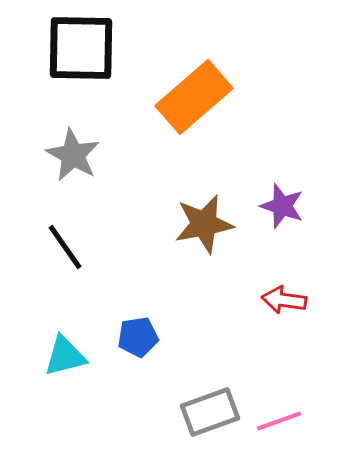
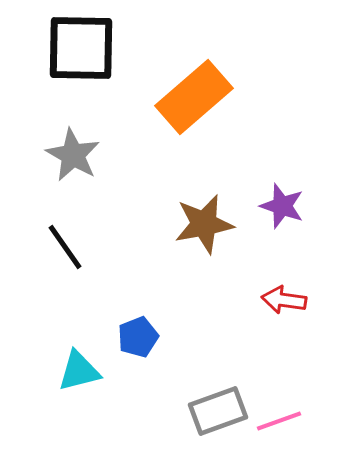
blue pentagon: rotated 12 degrees counterclockwise
cyan triangle: moved 14 px right, 15 px down
gray rectangle: moved 8 px right, 1 px up
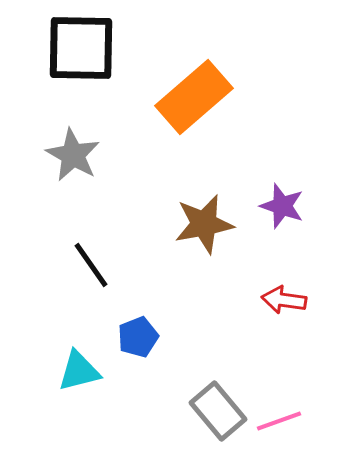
black line: moved 26 px right, 18 px down
gray rectangle: rotated 70 degrees clockwise
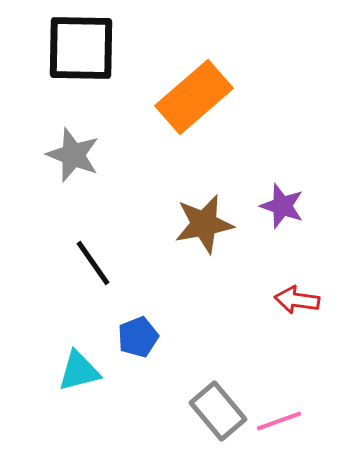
gray star: rotated 8 degrees counterclockwise
black line: moved 2 px right, 2 px up
red arrow: moved 13 px right
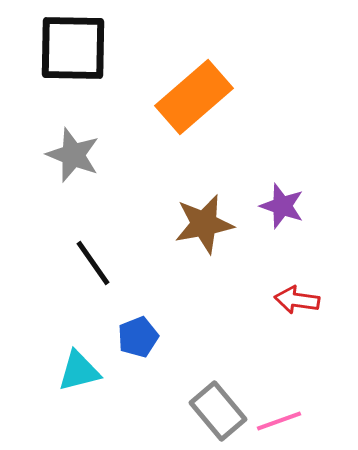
black square: moved 8 px left
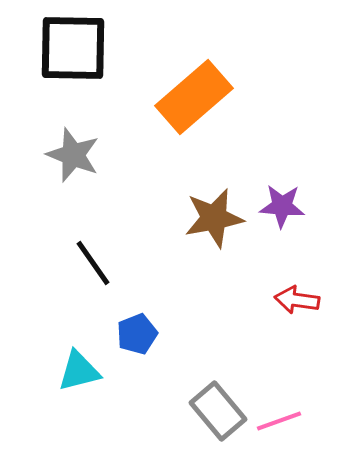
purple star: rotated 15 degrees counterclockwise
brown star: moved 10 px right, 6 px up
blue pentagon: moved 1 px left, 3 px up
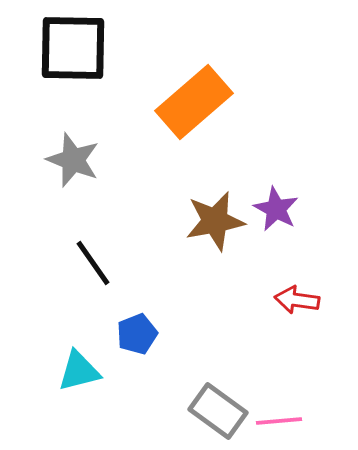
orange rectangle: moved 5 px down
gray star: moved 5 px down
purple star: moved 6 px left, 3 px down; rotated 24 degrees clockwise
brown star: moved 1 px right, 3 px down
gray rectangle: rotated 14 degrees counterclockwise
pink line: rotated 15 degrees clockwise
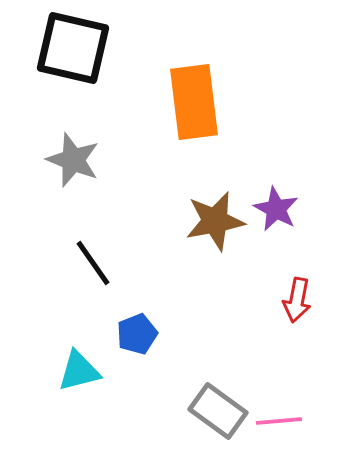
black square: rotated 12 degrees clockwise
orange rectangle: rotated 56 degrees counterclockwise
red arrow: rotated 87 degrees counterclockwise
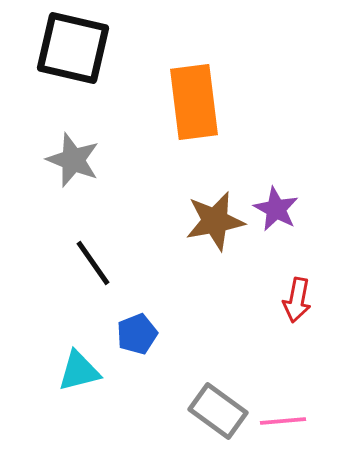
pink line: moved 4 px right
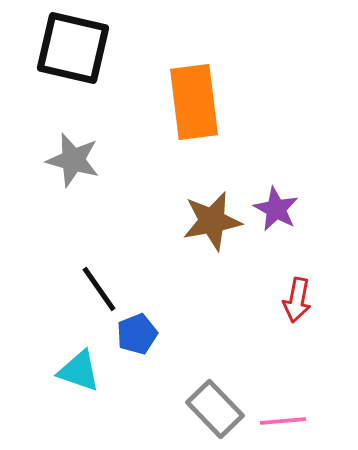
gray star: rotated 6 degrees counterclockwise
brown star: moved 3 px left
black line: moved 6 px right, 26 px down
cyan triangle: rotated 33 degrees clockwise
gray rectangle: moved 3 px left, 2 px up; rotated 10 degrees clockwise
